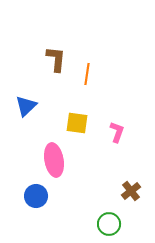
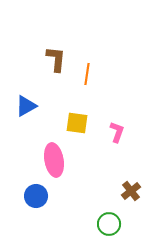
blue triangle: rotated 15 degrees clockwise
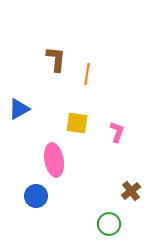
blue triangle: moved 7 px left, 3 px down
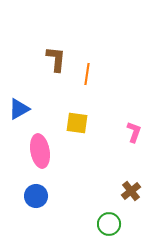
pink L-shape: moved 17 px right
pink ellipse: moved 14 px left, 9 px up
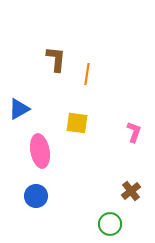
green circle: moved 1 px right
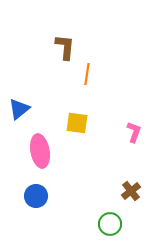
brown L-shape: moved 9 px right, 12 px up
blue triangle: rotated 10 degrees counterclockwise
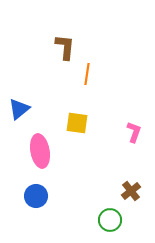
green circle: moved 4 px up
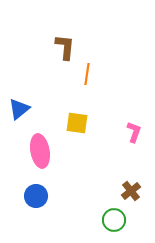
green circle: moved 4 px right
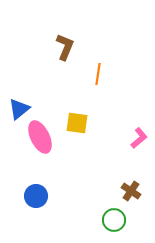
brown L-shape: rotated 16 degrees clockwise
orange line: moved 11 px right
pink L-shape: moved 5 px right, 6 px down; rotated 30 degrees clockwise
pink ellipse: moved 14 px up; rotated 16 degrees counterclockwise
brown cross: rotated 18 degrees counterclockwise
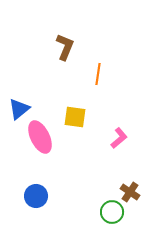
yellow square: moved 2 px left, 6 px up
pink L-shape: moved 20 px left
brown cross: moved 1 px left, 1 px down
green circle: moved 2 px left, 8 px up
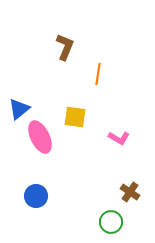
pink L-shape: rotated 70 degrees clockwise
green circle: moved 1 px left, 10 px down
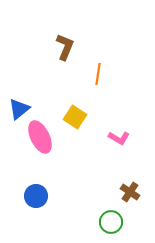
yellow square: rotated 25 degrees clockwise
